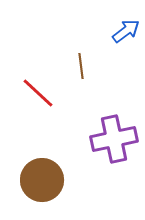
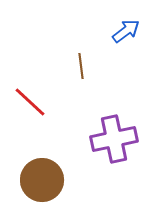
red line: moved 8 px left, 9 px down
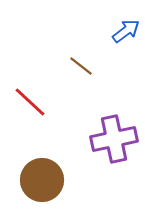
brown line: rotated 45 degrees counterclockwise
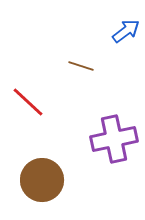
brown line: rotated 20 degrees counterclockwise
red line: moved 2 px left
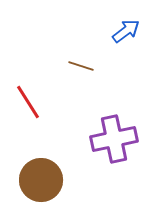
red line: rotated 15 degrees clockwise
brown circle: moved 1 px left
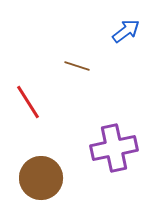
brown line: moved 4 px left
purple cross: moved 9 px down
brown circle: moved 2 px up
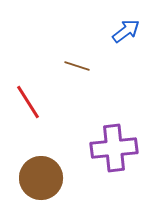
purple cross: rotated 6 degrees clockwise
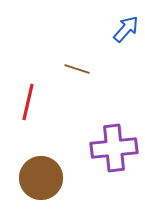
blue arrow: moved 2 px up; rotated 12 degrees counterclockwise
brown line: moved 3 px down
red line: rotated 45 degrees clockwise
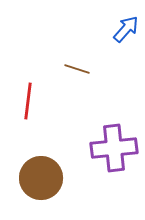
red line: moved 1 px up; rotated 6 degrees counterclockwise
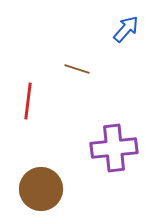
brown circle: moved 11 px down
